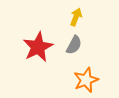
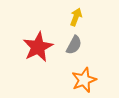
orange star: moved 2 px left
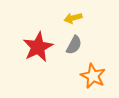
yellow arrow: moved 3 px left, 1 px down; rotated 126 degrees counterclockwise
orange star: moved 9 px right, 4 px up; rotated 25 degrees counterclockwise
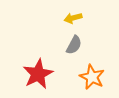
red star: moved 27 px down
orange star: moved 1 px left, 1 px down
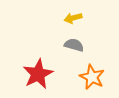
gray semicircle: rotated 102 degrees counterclockwise
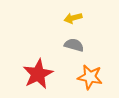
orange star: moved 2 px left; rotated 15 degrees counterclockwise
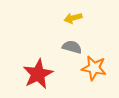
gray semicircle: moved 2 px left, 2 px down
orange star: moved 4 px right, 9 px up
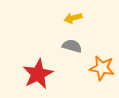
gray semicircle: moved 1 px up
orange star: moved 8 px right
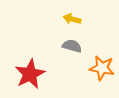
yellow arrow: moved 1 px left, 1 px down; rotated 30 degrees clockwise
red star: moved 8 px left
